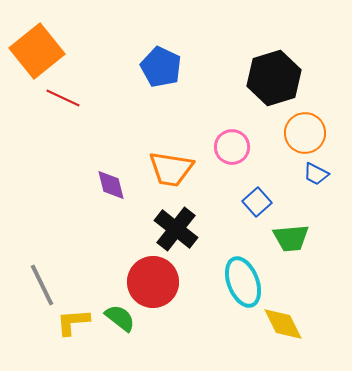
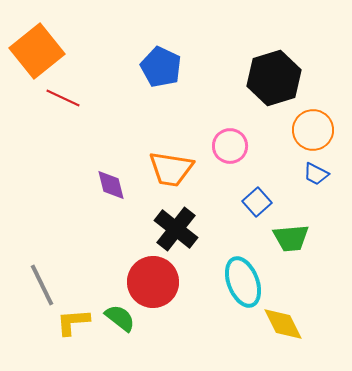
orange circle: moved 8 px right, 3 px up
pink circle: moved 2 px left, 1 px up
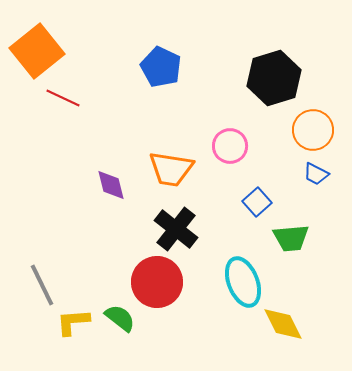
red circle: moved 4 px right
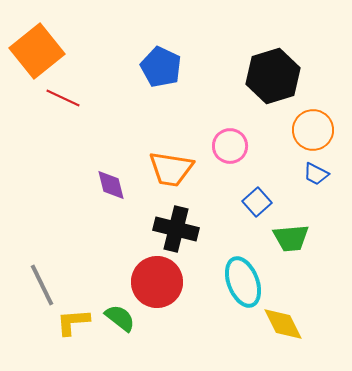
black hexagon: moved 1 px left, 2 px up
black cross: rotated 24 degrees counterclockwise
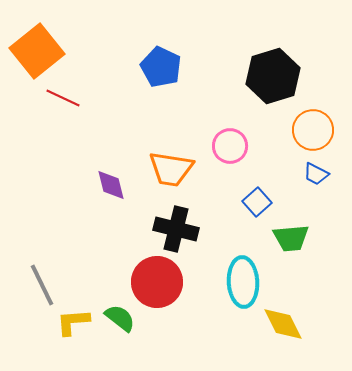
cyan ellipse: rotated 18 degrees clockwise
